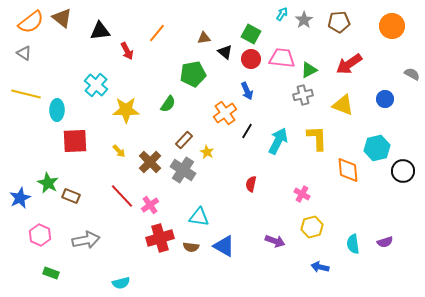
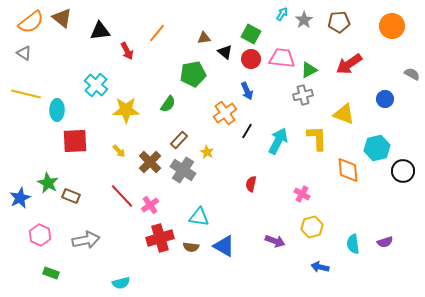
yellow triangle at (343, 105): moved 1 px right, 9 px down
brown rectangle at (184, 140): moved 5 px left
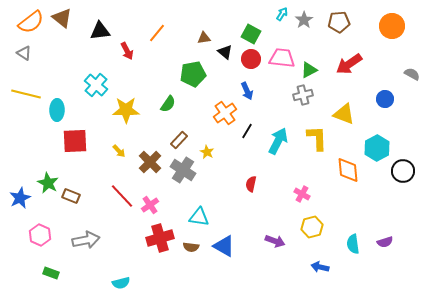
cyan hexagon at (377, 148): rotated 15 degrees counterclockwise
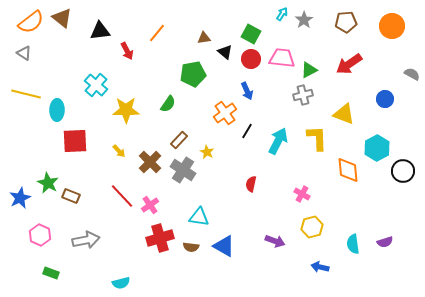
brown pentagon at (339, 22): moved 7 px right
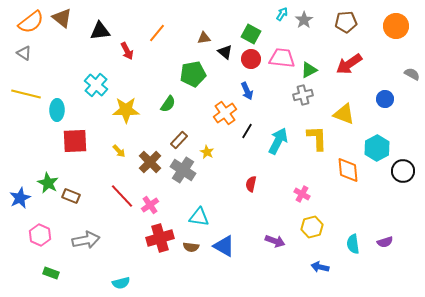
orange circle at (392, 26): moved 4 px right
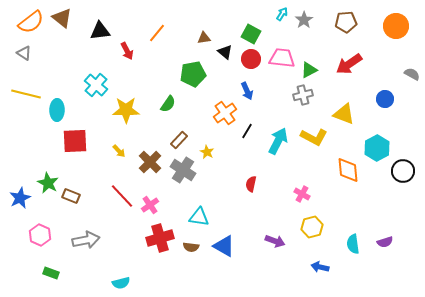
yellow L-shape at (317, 138): moved 3 px left, 1 px up; rotated 120 degrees clockwise
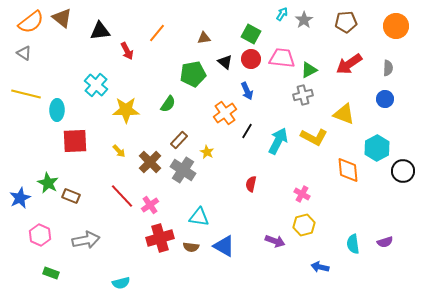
black triangle at (225, 52): moved 10 px down
gray semicircle at (412, 74): moved 24 px left, 6 px up; rotated 63 degrees clockwise
yellow hexagon at (312, 227): moved 8 px left, 2 px up
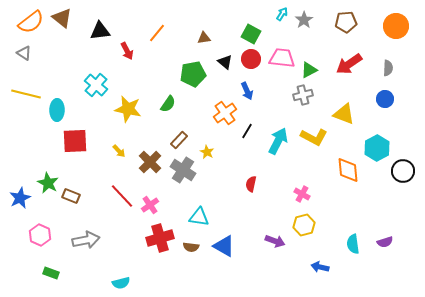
yellow star at (126, 110): moved 2 px right, 1 px up; rotated 12 degrees clockwise
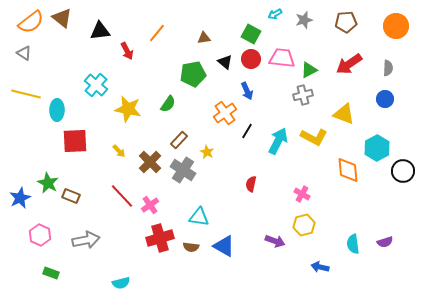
cyan arrow at (282, 14): moved 7 px left; rotated 152 degrees counterclockwise
gray star at (304, 20): rotated 18 degrees clockwise
